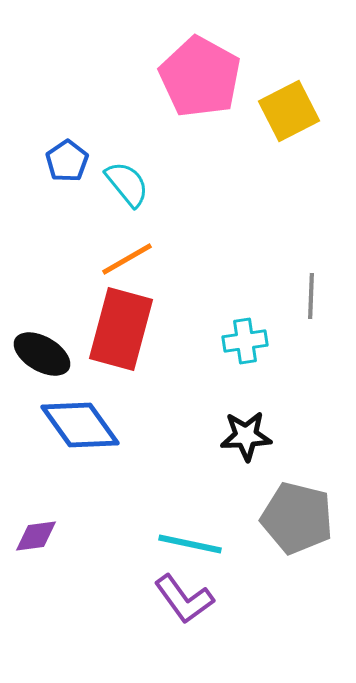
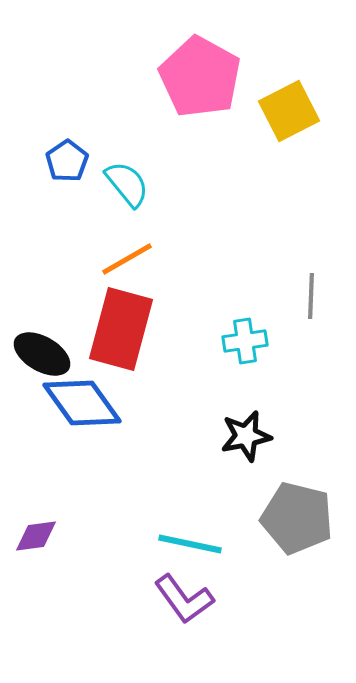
blue diamond: moved 2 px right, 22 px up
black star: rotated 9 degrees counterclockwise
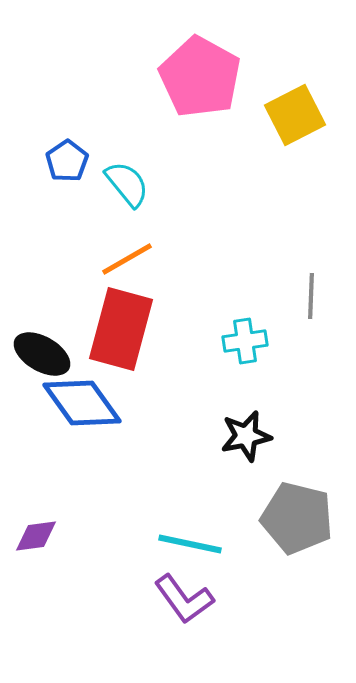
yellow square: moved 6 px right, 4 px down
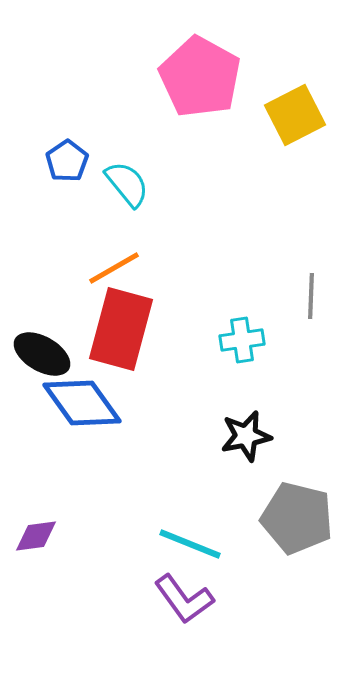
orange line: moved 13 px left, 9 px down
cyan cross: moved 3 px left, 1 px up
cyan line: rotated 10 degrees clockwise
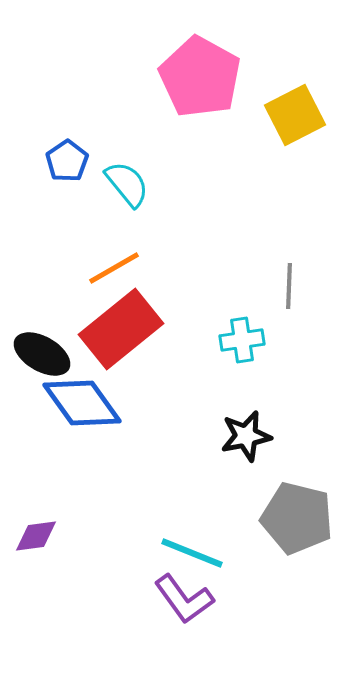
gray line: moved 22 px left, 10 px up
red rectangle: rotated 36 degrees clockwise
cyan line: moved 2 px right, 9 px down
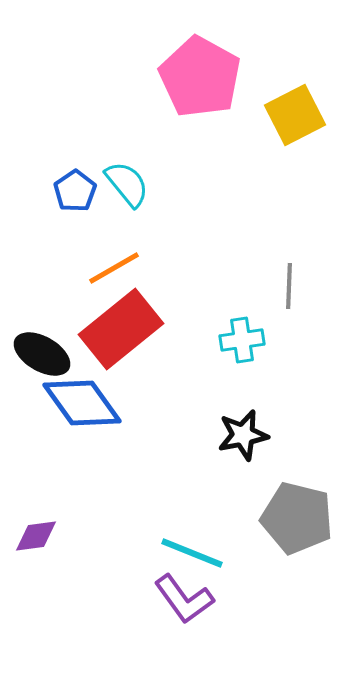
blue pentagon: moved 8 px right, 30 px down
black star: moved 3 px left, 1 px up
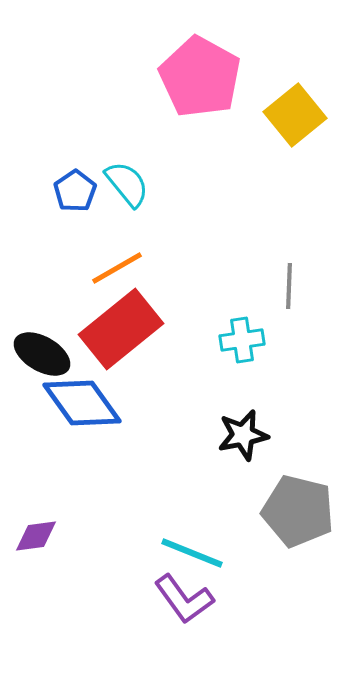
yellow square: rotated 12 degrees counterclockwise
orange line: moved 3 px right
gray pentagon: moved 1 px right, 7 px up
